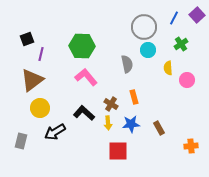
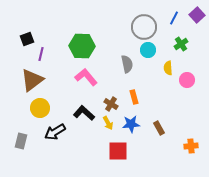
yellow arrow: rotated 24 degrees counterclockwise
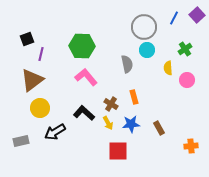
green cross: moved 4 px right, 5 px down
cyan circle: moved 1 px left
gray rectangle: rotated 63 degrees clockwise
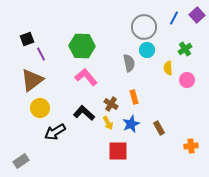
purple line: rotated 40 degrees counterclockwise
gray semicircle: moved 2 px right, 1 px up
blue star: rotated 18 degrees counterclockwise
gray rectangle: moved 20 px down; rotated 21 degrees counterclockwise
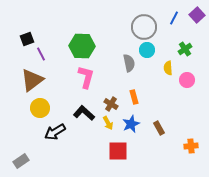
pink L-shape: rotated 55 degrees clockwise
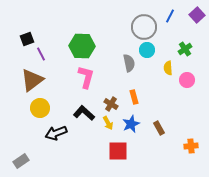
blue line: moved 4 px left, 2 px up
black arrow: moved 1 px right, 1 px down; rotated 10 degrees clockwise
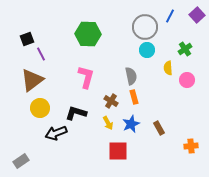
gray circle: moved 1 px right
green hexagon: moved 6 px right, 12 px up
gray semicircle: moved 2 px right, 13 px down
brown cross: moved 3 px up
black L-shape: moved 8 px left; rotated 25 degrees counterclockwise
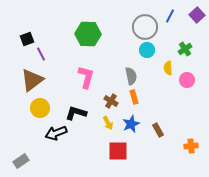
brown rectangle: moved 1 px left, 2 px down
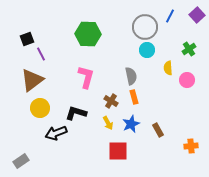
green cross: moved 4 px right
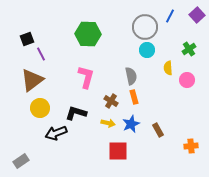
yellow arrow: rotated 48 degrees counterclockwise
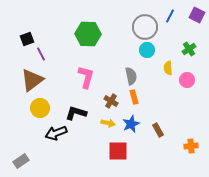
purple square: rotated 21 degrees counterclockwise
